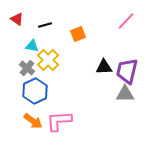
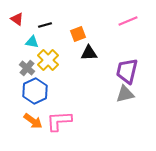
pink line: moved 2 px right; rotated 24 degrees clockwise
cyan triangle: moved 4 px up
black triangle: moved 15 px left, 14 px up
gray triangle: rotated 12 degrees counterclockwise
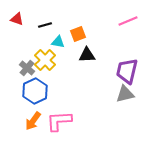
red triangle: rotated 16 degrees counterclockwise
cyan triangle: moved 26 px right
black triangle: moved 2 px left, 2 px down
yellow cross: moved 3 px left
orange arrow: rotated 90 degrees clockwise
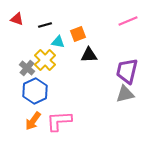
black triangle: moved 2 px right
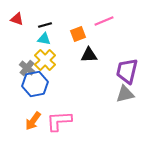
pink line: moved 24 px left
cyan triangle: moved 14 px left, 3 px up
blue hexagon: moved 7 px up; rotated 15 degrees clockwise
